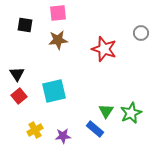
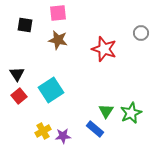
brown star: rotated 18 degrees clockwise
cyan square: moved 3 px left, 1 px up; rotated 20 degrees counterclockwise
yellow cross: moved 8 px right, 1 px down
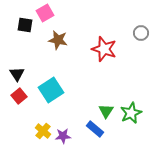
pink square: moved 13 px left; rotated 24 degrees counterclockwise
yellow cross: rotated 21 degrees counterclockwise
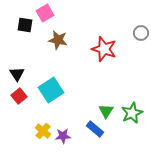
green star: moved 1 px right
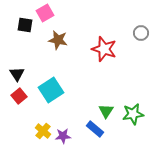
green star: moved 1 px right, 1 px down; rotated 15 degrees clockwise
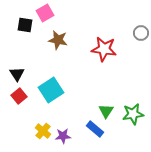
red star: rotated 10 degrees counterclockwise
